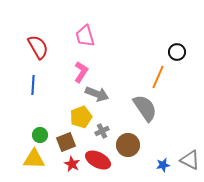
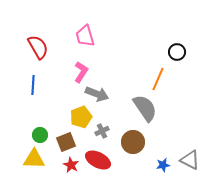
orange line: moved 2 px down
brown circle: moved 5 px right, 3 px up
red star: moved 1 px left, 1 px down
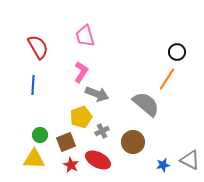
orange line: moved 9 px right; rotated 10 degrees clockwise
gray semicircle: moved 1 px right, 4 px up; rotated 16 degrees counterclockwise
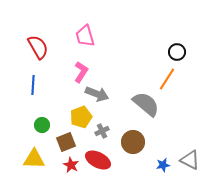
green circle: moved 2 px right, 10 px up
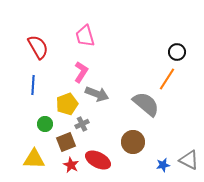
yellow pentagon: moved 14 px left, 13 px up
green circle: moved 3 px right, 1 px up
gray cross: moved 20 px left, 7 px up
gray triangle: moved 1 px left
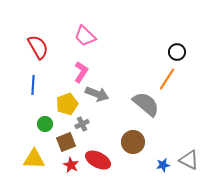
pink trapezoid: rotated 30 degrees counterclockwise
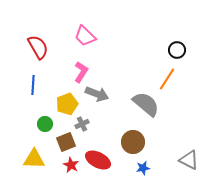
black circle: moved 2 px up
blue star: moved 20 px left, 3 px down
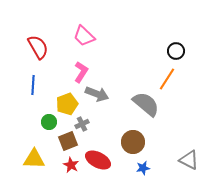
pink trapezoid: moved 1 px left
black circle: moved 1 px left, 1 px down
green circle: moved 4 px right, 2 px up
brown square: moved 2 px right, 1 px up
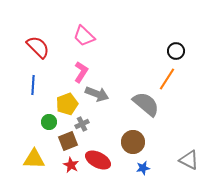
red semicircle: rotated 15 degrees counterclockwise
